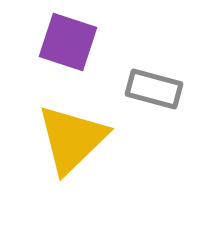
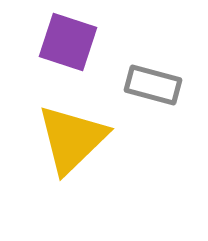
gray rectangle: moved 1 px left, 4 px up
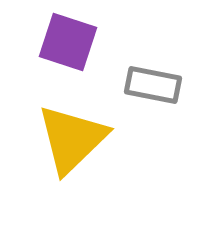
gray rectangle: rotated 4 degrees counterclockwise
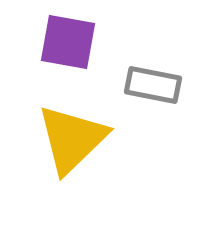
purple square: rotated 8 degrees counterclockwise
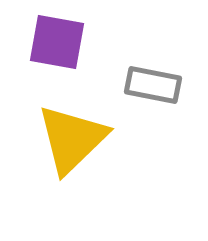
purple square: moved 11 px left
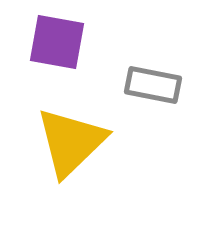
yellow triangle: moved 1 px left, 3 px down
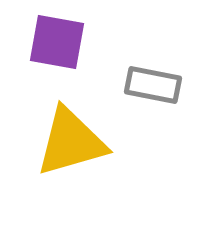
yellow triangle: rotated 28 degrees clockwise
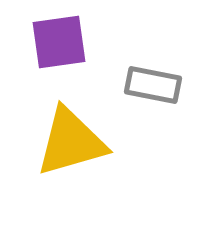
purple square: moved 2 px right; rotated 18 degrees counterclockwise
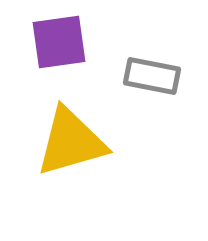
gray rectangle: moved 1 px left, 9 px up
